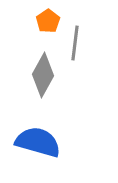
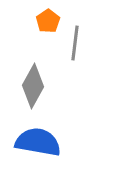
gray diamond: moved 10 px left, 11 px down
blue semicircle: rotated 6 degrees counterclockwise
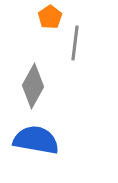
orange pentagon: moved 2 px right, 4 px up
blue semicircle: moved 2 px left, 2 px up
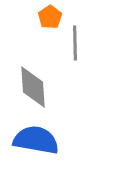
gray line: rotated 8 degrees counterclockwise
gray diamond: moved 1 px down; rotated 33 degrees counterclockwise
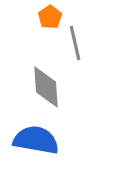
gray line: rotated 12 degrees counterclockwise
gray diamond: moved 13 px right
